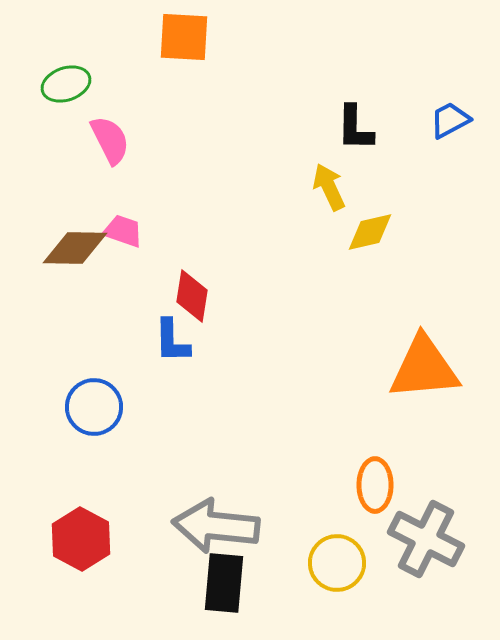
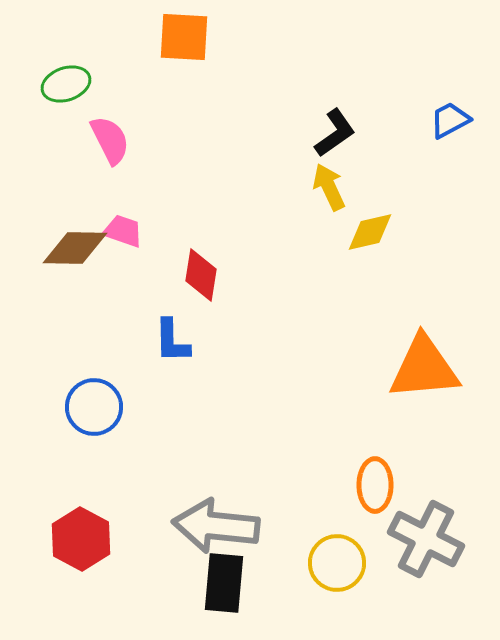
black L-shape: moved 20 px left, 5 px down; rotated 126 degrees counterclockwise
red diamond: moved 9 px right, 21 px up
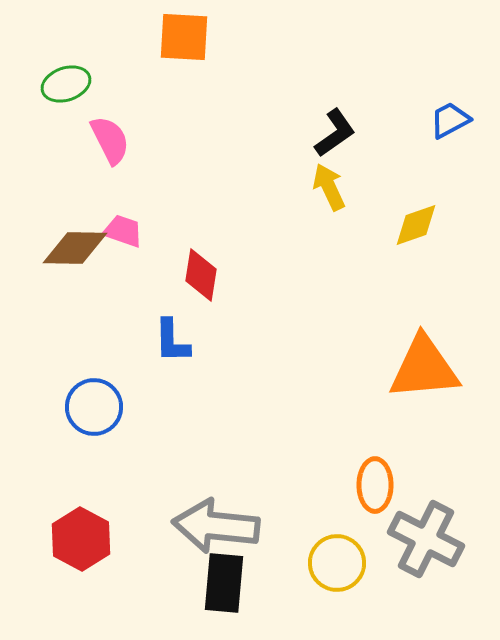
yellow diamond: moved 46 px right, 7 px up; rotated 6 degrees counterclockwise
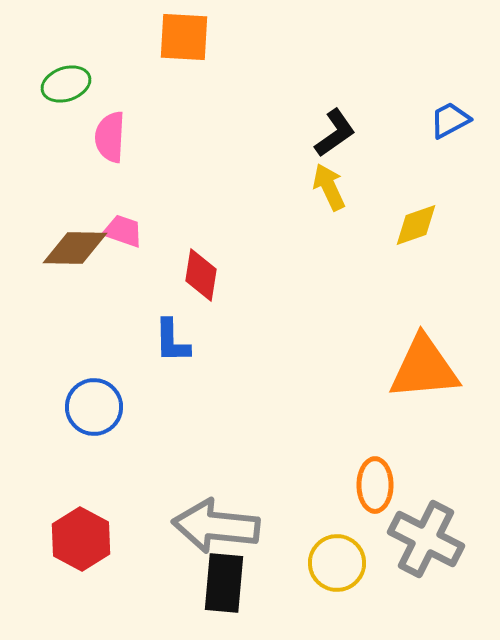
pink semicircle: moved 3 px up; rotated 150 degrees counterclockwise
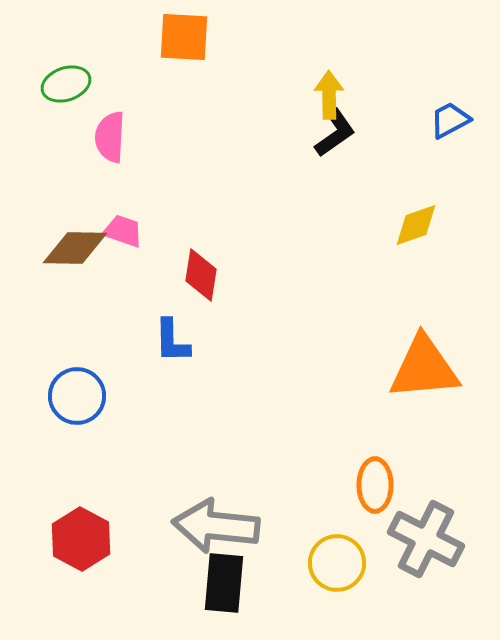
yellow arrow: moved 92 px up; rotated 24 degrees clockwise
blue circle: moved 17 px left, 11 px up
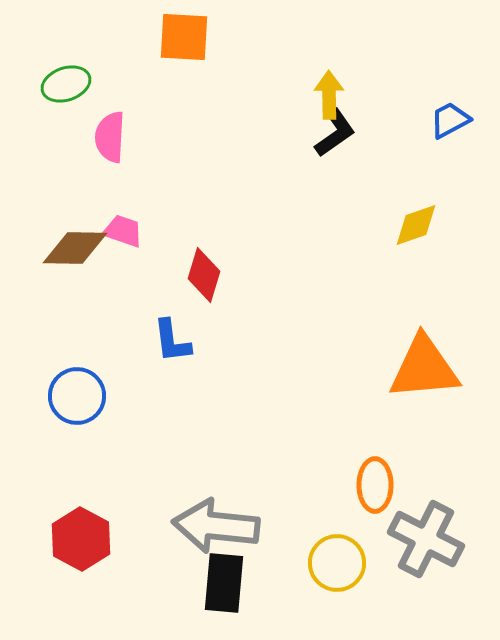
red diamond: moved 3 px right; rotated 8 degrees clockwise
blue L-shape: rotated 6 degrees counterclockwise
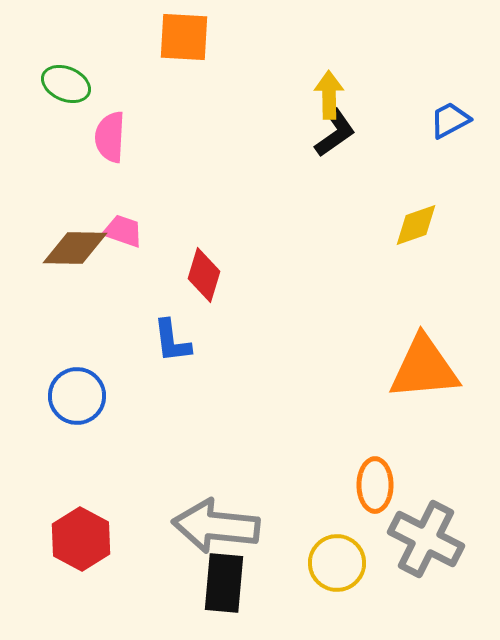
green ellipse: rotated 42 degrees clockwise
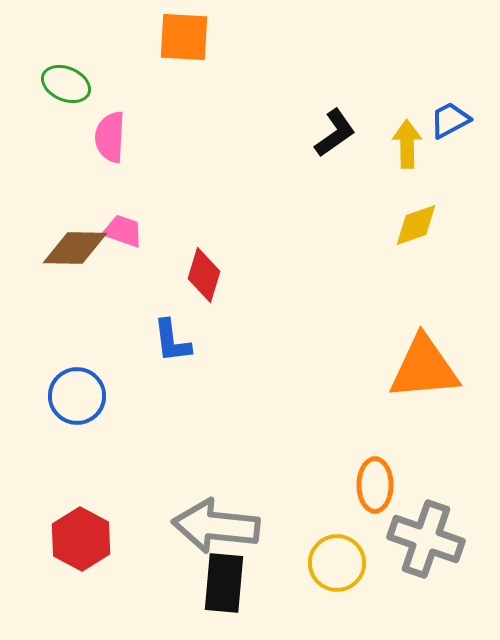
yellow arrow: moved 78 px right, 49 px down
gray cross: rotated 8 degrees counterclockwise
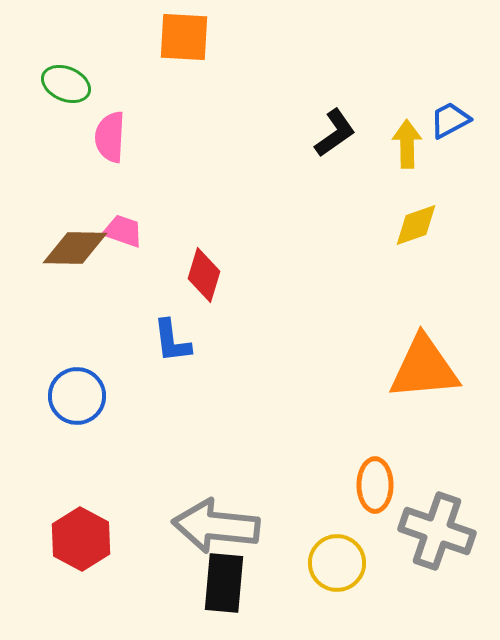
gray cross: moved 11 px right, 8 px up
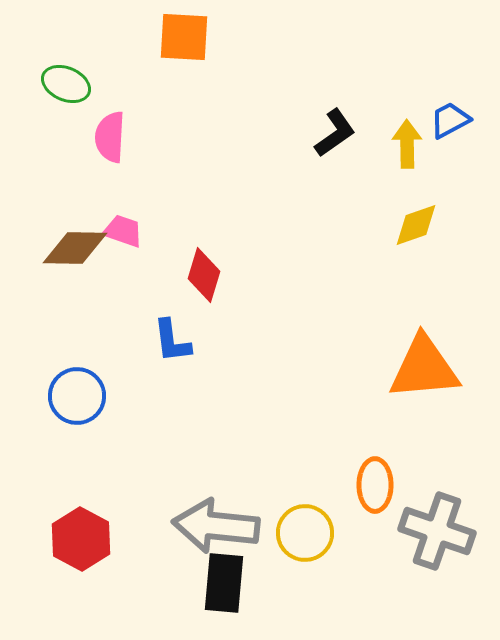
yellow circle: moved 32 px left, 30 px up
